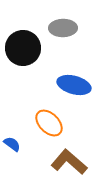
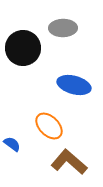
orange ellipse: moved 3 px down
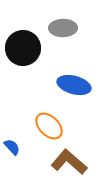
blue semicircle: moved 3 px down; rotated 12 degrees clockwise
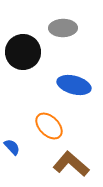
black circle: moved 4 px down
brown L-shape: moved 2 px right, 2 px down
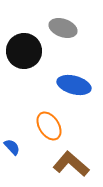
gray ellipse: rotated 20 degrees clockwise
black circle: moved 1 px right, 1 px up
orange ellipse: rotated 12 degrees clockwise
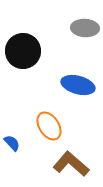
gray ellipse: moved 22 px right; rotated 16 degrees counterclockwise
black circle: moved 1 px left
blue ellipse: moved 4 px right
blue semicircle: moved 4 px up
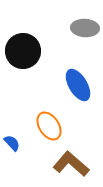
blue ellipse: rotated 44 degrees clockwise
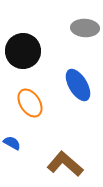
orange ellipse: moved 19 px left, 23 px up
blue semicircle: rotated 18 degrees counterclockwise
brown L-shape: moved 6 px left
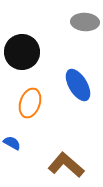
gray ellipse: moved 6 px up
black circle: moved 1 px left, 1 px down
orange ellipse: rotated 52 degrees clockwise
brown L-shape: moved 1 px right, 1 px down
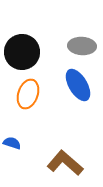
gray ellipse: moved 3 px left, 24 px down
orange ellipse: moved 2 px left, 9 px up
blue semicircle: rotated 12 degrees counterclockwise
brown L-shape: moved 1 px left, 2 px up
